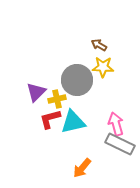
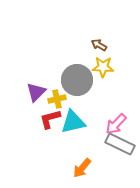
pink arrow: rotated 120 degrees counterclockwise
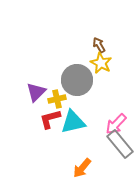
brown arrow: rotated 28 degrees clockwise
yellow star: moved 2 px left, 4 px up; rotated 25 degrees clockwise
gray rectangle: rotated 24 degrees clockwise
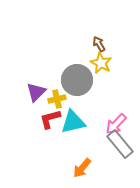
brown arrow: moved 1 px up
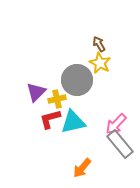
yellow star: moved 1 px left
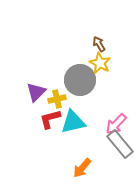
gray circle: moved 3 px right
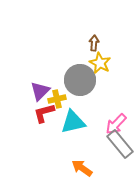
brown arrow: moved 5 px left, 1 px up; rotated 35 degrees clockwise
purple triangle: moved 4 px right, 1 px up
red L-shape: moved 6 px left, 6 px up
orange arrow: rotated 85 degrees clockwise
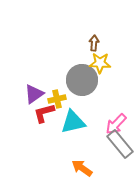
yellow star: rotated 25 degrees counterclockwise
gray circle: moved 2 px right
purple triangle: moved 6 px left, 3 px down; rotated 10 degrees clockwise
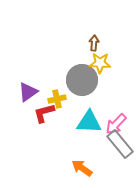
purple triangle: moved 6 px left, 2 px up
cyan triangle: moved 16 px right; rotated 16 degrees clockwise
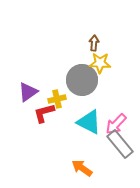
cyan triangle: rotated 24 degrees clockwise
